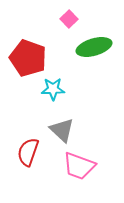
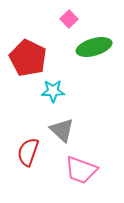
red pentagon: rotated 6 degrees clockwise
cyan star: moved 2 px down
pink trapezoid: moved 2 px right, 4 px down
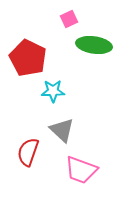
pink square: rotated 18 degrees clockwise
green ellipse: moved 2 px up; rotated 24 degrees clockwise
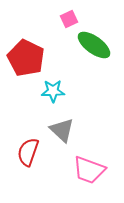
green ellipse: rotated 28 degrees clockwise
red pentagon: moved 2 px left
pink trapezoid: moved 8 px right
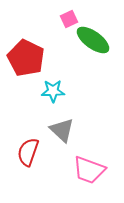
green ellipse: moved 1 px left, 5 px up
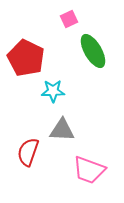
green ellipse: moved 11 px down; rotated 24 degrees clockwise
gray triangle: rotated 40 degrees counterclockwise
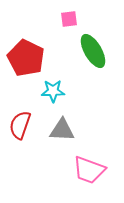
pink square: rotated 18 degrees clockwise
red semicircle: moved 8 px left, 27 px up
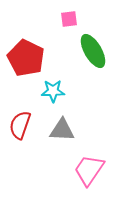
pink trapezoid: rotated 104 degrees clockwise
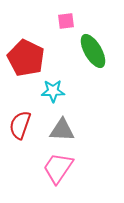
pink square: moved 3 px left, 2 px down
pink trapezoid: moved 31 px left, 2 px up
